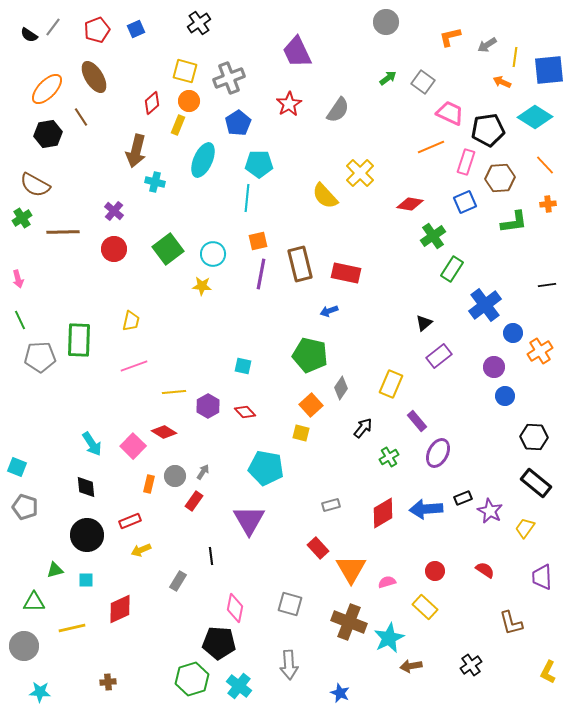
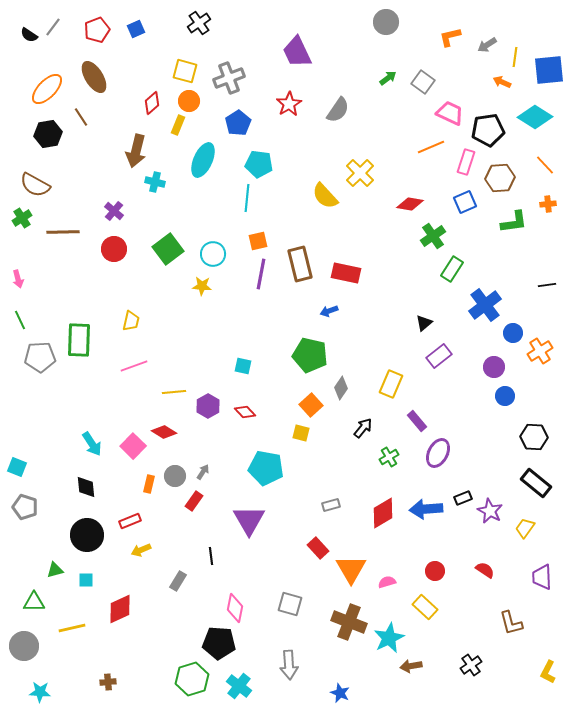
cyan pentagon at (259, 164): rotated 8 degrees clockwise
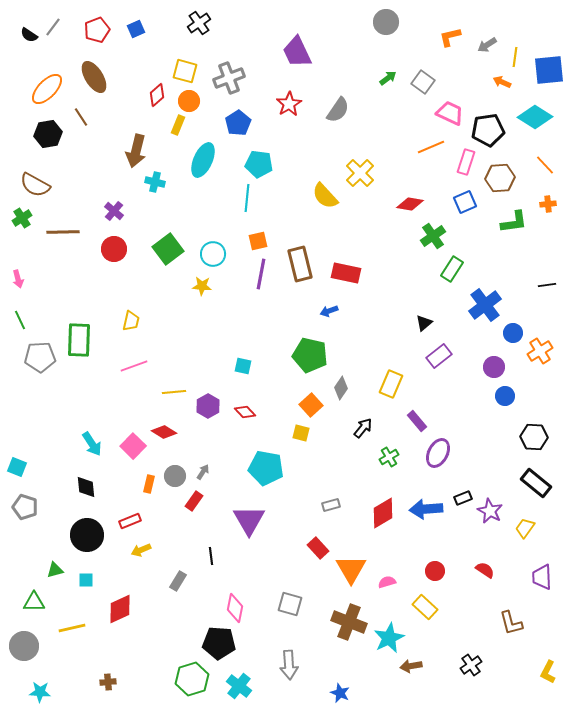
red diamond at (152, 103): moved 5 px right, 8 px up
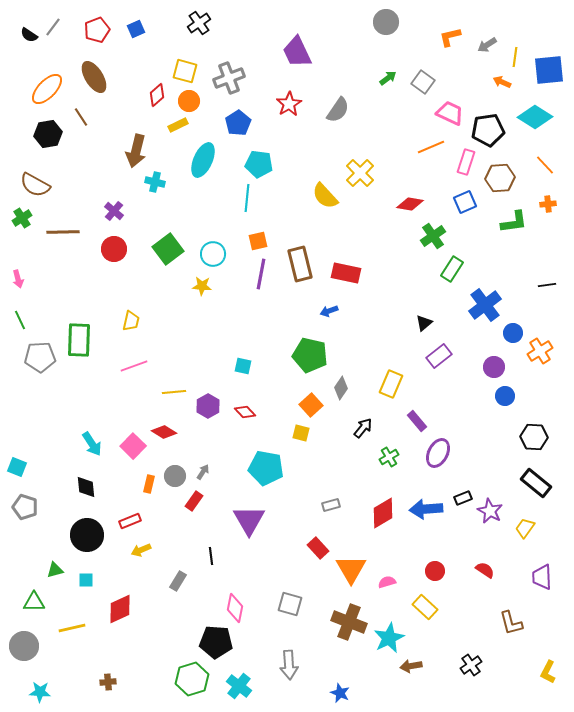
yellow rectangle at (178, 125): rotated 42 degrees clockwise
black pentagon at (219, 643): moved 3 px left, 1 px up
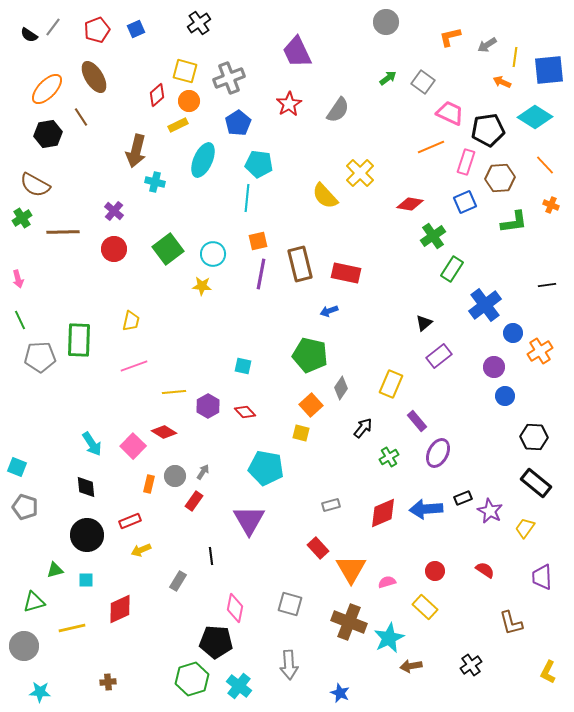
orange cross at (548, 204): moved 3 px right, 1 px down; rotated 28 degrees clockwise
red diamond at (383, 513): rotated 8 degrees clockwise
green triangle at (34, 602): rotated 15 degrees counterclockwise
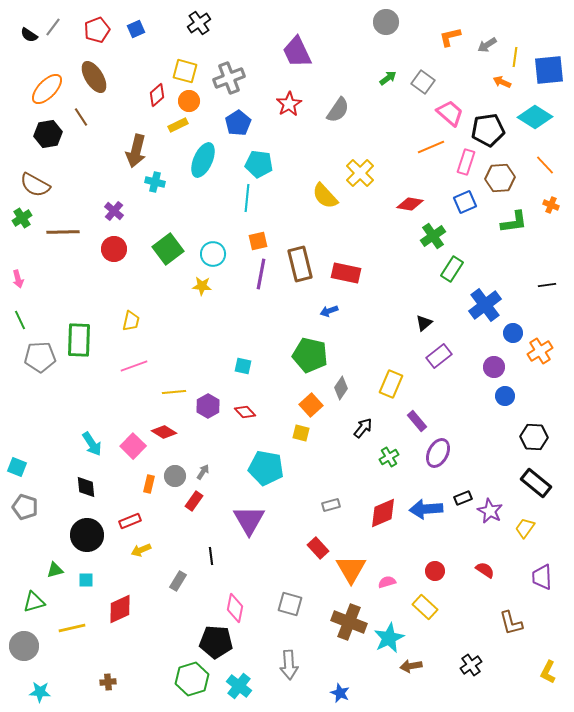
pink trapezoid at (450, 113): rotated 16 degrees clockwise
